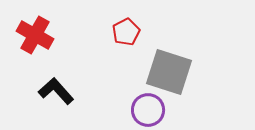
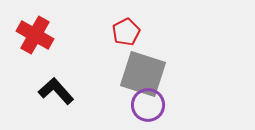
gray square: moved 26 px left, 2 px down
purple circle: moved 5 px up
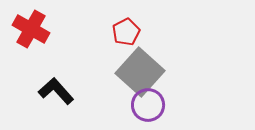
red cross: moved 4 px left, 6 px up
gray square: moved 3 px left, 2 px up; rotated 24 degrees clockwise
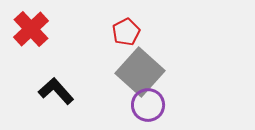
red cross: rotated 18 degrees clockwise
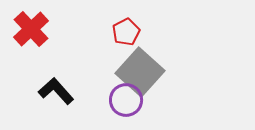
purple circle: moved 22 px left, 5 px up
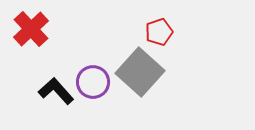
red pentagon: moved 33 px right; rotated 8 degrees clockwise
purple circle: moved 33 px left, 18 px up
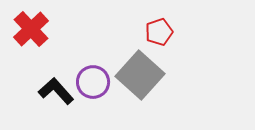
gray square: moved 3 px down
